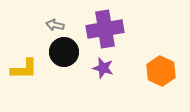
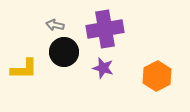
orange hexagon: moved 4 px left, 5 px down; rotated 8 degrees clockwise
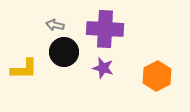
purple cross: rotated 12 degrees clockwise
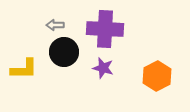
gray arrow: rotated 12 degrees counterclockwise
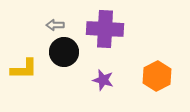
purple star: moved 12 px down
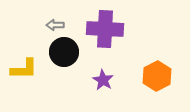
purple star: rotated 15 degrees clockwise
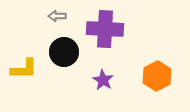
gray arrow: moved 2 px right, 9 px up
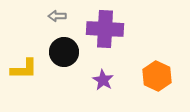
orange hexagon: rotated 8 degrees counterclockwise
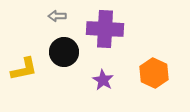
yellow L-shape: rotated 12 degrees counterclockwise
orange hexagon: moved 3 px left, 3 px up
